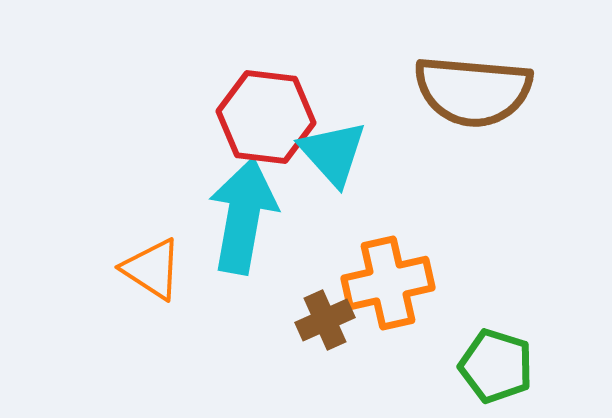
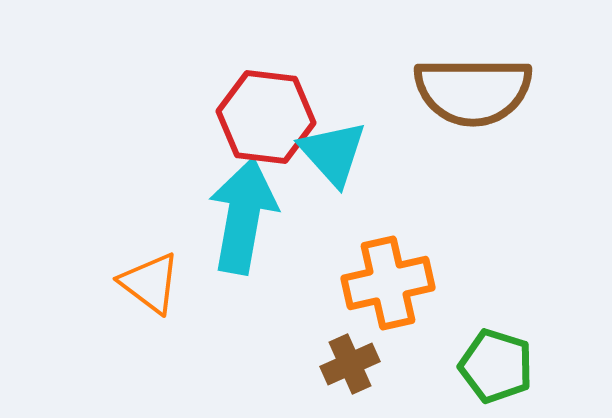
brown semicircle: rotated 5 degrees counterclockwise
orange triangle: moved 2 px left, 14 px down; rotated 4 degrees clockwise
brown cross: moved 25 px right, 44 px down
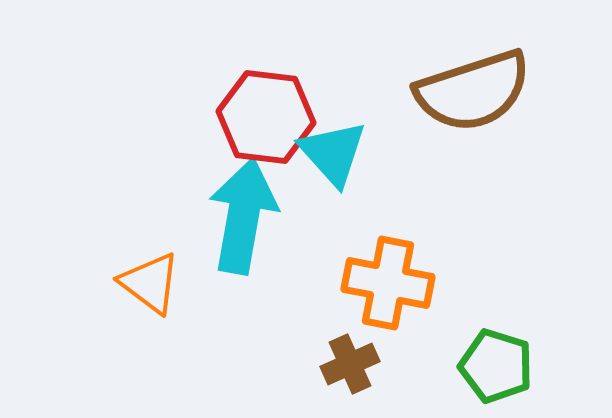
brown semicircle: rotated 18 degrees counterclockwise
orange cross: rotated 24 degrees clockwise
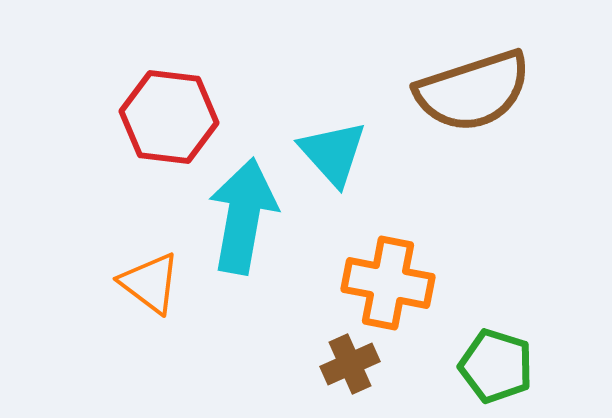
red hexagon: moved 97 px left
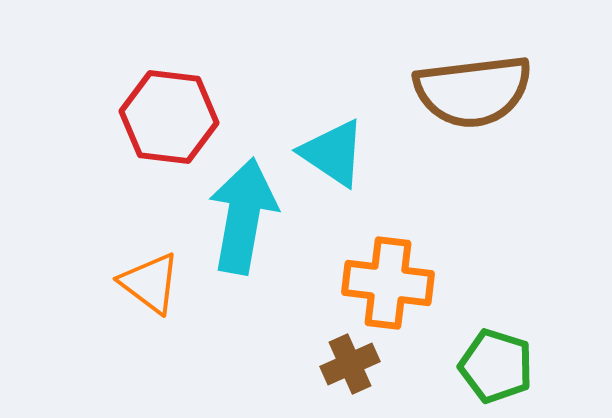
brown semicircle: rotated 11 degrees clockwise
cyan triangle: rotated 14 degrees counterclockwise
orange cross: rotated 4 degrees counterclockwise
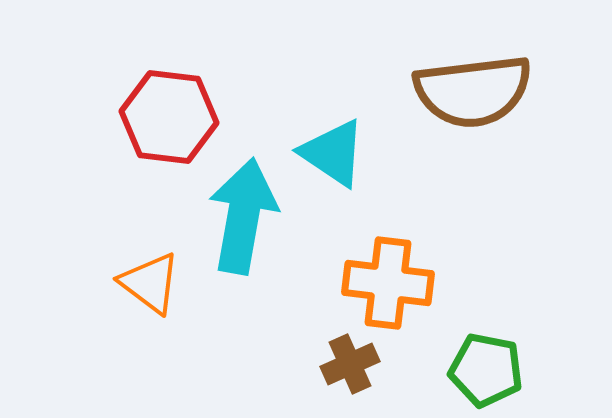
green pentagon: moved 10 px left, 4 px down; rotated 6 degrees counterclockwise
